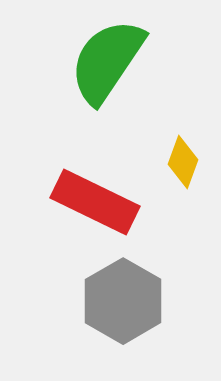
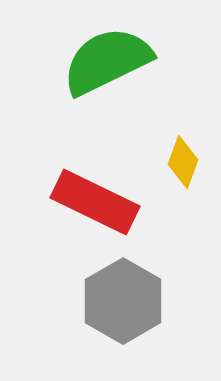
green semicircle: rotated 30 degrees clockwise
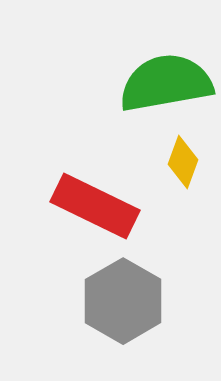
green semicircle: moved 59 px right, 22 px down; rotated 16 degrees clockwise
red rectangle: moved 4 px down
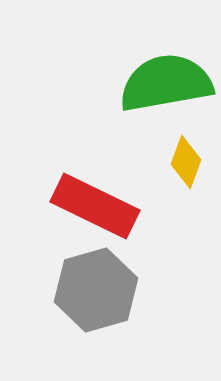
yellow diamond: moved 3 px right
gray hexagon: moved 27 px left, 11 px up; rotated 14 degrees clockwise
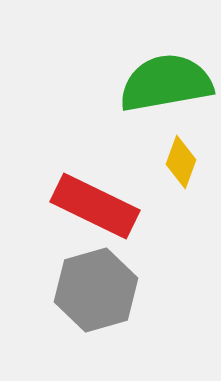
yellow diamond: moved 5 px left
